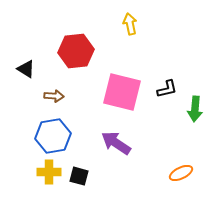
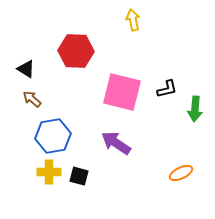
yellow arrow: moved 3 px right, 4 px up
red hexagon: rotated 8 degrees clockwise
brown arrow: moved 22 px left, 3 px down; rotated 144 degrees counterclockwise
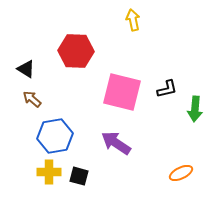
blue hexagon: moved 2 px right
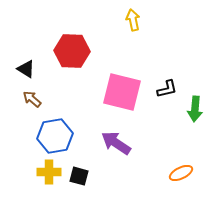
red hexagon: moved 4 px left
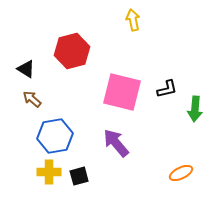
red hexagon: rotated 16 degrees counterclockwise
purple arrow: rotated 16 degrees clockwise
black square: rotated 30 degrees counterclockwise
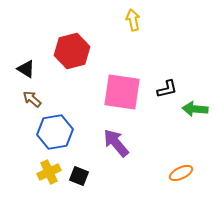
pink square: rotated 6 degrees counterclockwise
green arrow: rotated 90 degrees clockwise
blue hexagon: moved 4 px up
yellow cross: rotated 25 degrees counterclockwise
black square: rotated 36 degrees clockwise
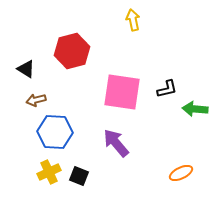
brown arrow: moved 4 px right, 1 px down; rotated 54 degrees counterclockwise
blue hexagon: rotated 12 degrees clockwise
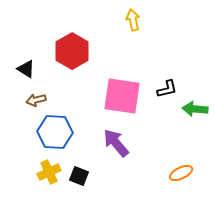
red hexagon: rotated 16 degrees counterclockwise
pink square: moved 4 px down
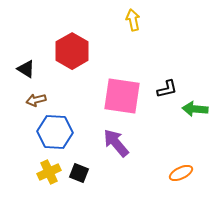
black square: moved 3 px up
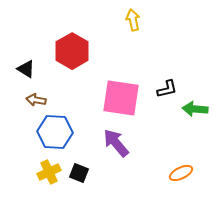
pink square: moved 1 px left, 2 px down
brown arrow: rotated 24 degrees clockwise
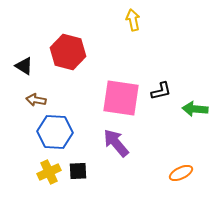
red hexagon: moved 4 px left, 1 px down; rotated 16 degrees counterclockwise
black triangle: moved 2 px left, 3 px up
black L-shape: moved 6 px left, 2 px down
black square: moved 1 px left, 2 px up; rotated 24 degrees counterclockwise
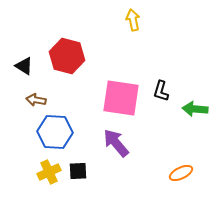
red hexagon: moved 1 px left, 4 px down
black L-shape: rotated 120 degrees clockwise
